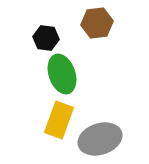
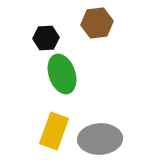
black hexagon: rotated 10 degrees counterclockwise
yellow rectangle: moved 5 px left, 11 px down
gray ellipse: rotated 15 degrees clockwise
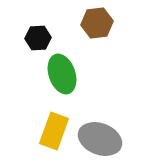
black hexagon: moved 8 px left
gray ellipse: rotated 24 degrees clockwise
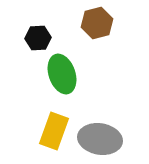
brown hexagon: rotated 8 degrees counterclockwise
gray ellipse: rotated 12 degrees counterclockwise
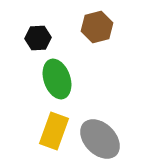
brown hexagon: moved 4 px down
green ellipse: moved 5 px left, 5 px down
gray ellipse: rotated 36 degrees clockwise
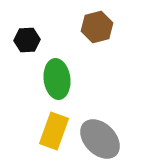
black hexagon: moved 11 px left, 2 px down
green ellipse: rotated 12 degrees clockwise
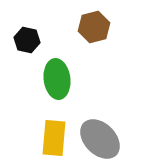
brown hexagon: moved 3 px left
black hexagon: rotated 15 degrees clockwise
yellow rectangle: moved 7 px down; rotated 15 degrees counterclockwise
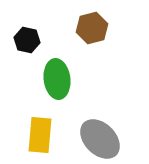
brown hexagon: moved 2 px left, 1 px down
yellow rectangle: moved 14 px left, 3 px up
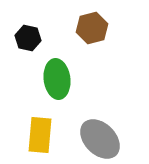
black hexagon: moved 1 px right, 2 px up
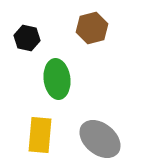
black hexagon: moved 1 px left
gray ellipse: rotated 6 degrees counterclockwise
